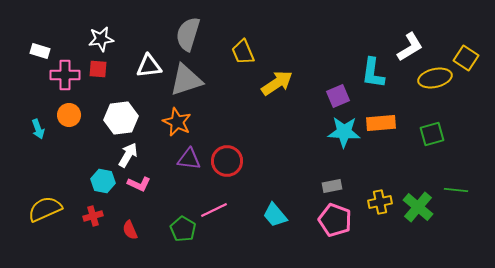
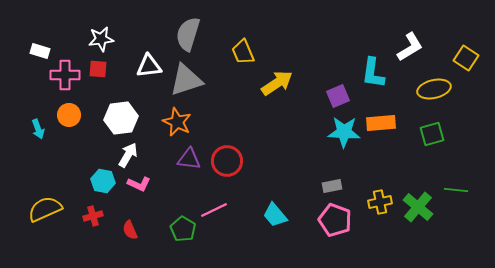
yellow ellipse: moved 1 px left, 11 px down
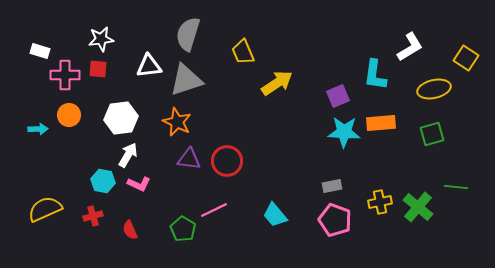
cyan L-shape: moved 2 px right, 2 px down
cyan arrow: rotated 72 degrees counterclockwise
green line: moved 3 px up
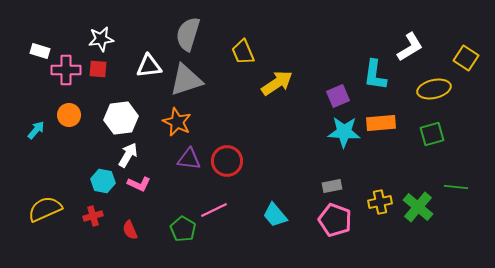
pink cross: moved 1 px right, 5 px up
cyan arrow: moved 2 px left, 1 px down; rotated 48 degrees counterclockwise
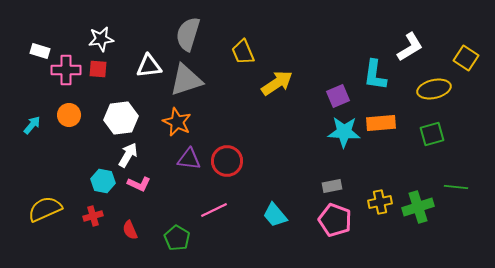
cyan arrow: moved 4 px left, 5 px up
green cross: rotated 32 degrees clockwise
green pentagon: moved 6 px left, 9 px down
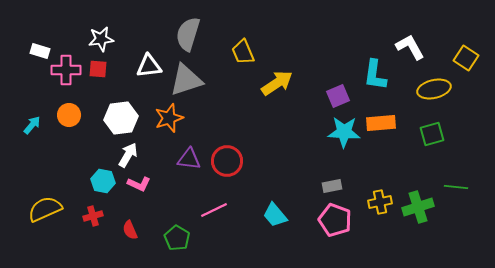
white L-shape: rotated 88 degrees counterclockwise
orange star: moved 8 px left, 4 px up; rotated 28 degrees clockwise
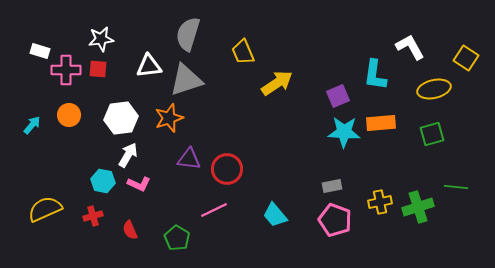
red circle: moved 8 px down
